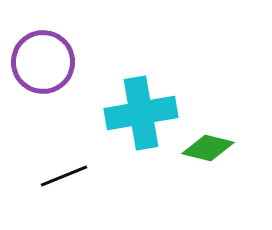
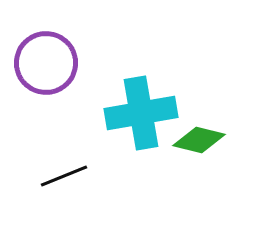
purple circle: moved 3 px right, 1 px down
green diamond: moved 9 px left, 8 px up
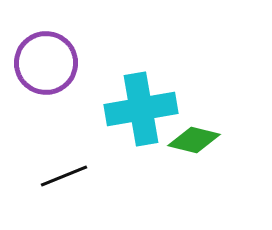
cyan cross: moved 4 px up
green diamond: moved 5 px left
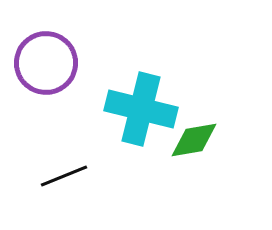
cyan cross: rotated 24 degrees clockwise
green diamond: rotated 24 degrees counterclockwise
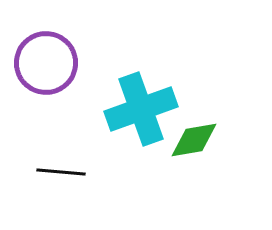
cyan cross: rotated 34 degrees counterclockwise
black line: moved 3 px left, 4 px up; rotated 27 degrees clockwise
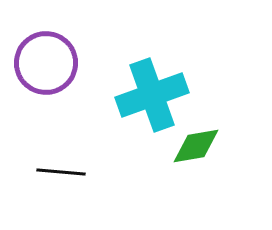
cyan cross: moved 11 px right, 14 px up
green diamond: moved 2 px right, 6 px down
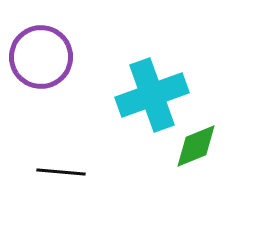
purple circle: moved 5 px left, 6 px up
green diamond: rotated 12 degrees counterclockwise
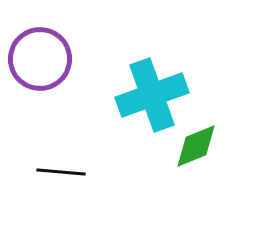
purple circle: moved 1 px left, 2 px down
